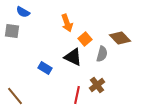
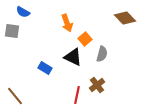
brown diamond: moved 5 px right, 20 px up
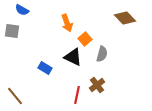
blue semicircle: moved 1 px left, 2 px up
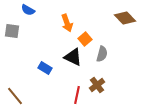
blue semicircle: moved 6 px right
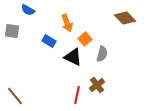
blue rectangle: moved 4 px right, 27 px up
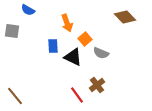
brown diamond: moved 1 px up
blue rectangle: moved 4 px right, 5 px down; rotated 56 degrees clockwise
gray semicircle: moved 1 px left, 1 px up; rotated 98 degrees clockwise
red line: rotated 48 degrees counterclockwise
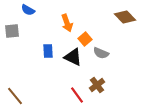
gray square: rotated 14 degrees counterclockwise
blue rectangle: moved 5 px left, 5 px down
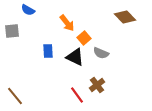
orange arrow: rotated 18 degrees counterclockwise
orange square: moved 1 px left, 1 px up
black triangle: moved 2 px right
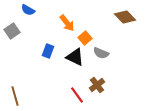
gray square: rotated 28 degrees counterclockwise
orange square: moved 1 px right
blue rectangle: rotated 24 degrees clockwise
brown line: rotated 24 degrees clockwise
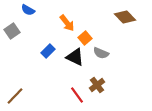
blue rectangle: rotated 24 degrees clockwise
brown line: rotated 60 degrees clockwise
